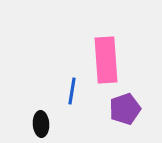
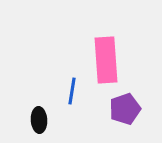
black ellipse: moved 2 px left, 4 px up
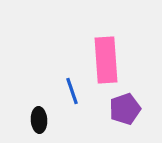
blue line: rotated 28 degrees counterclockwise
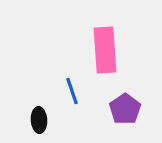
pink rectangle: moved 1 px left, 10 px up
purple pentagon: rotated 16 degrees counterclockwise
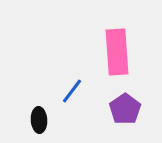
pink rectangle: moved 12 px right, 2 px down
blue line: rotated 56 degrees clockwise
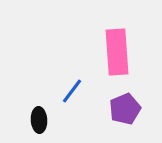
purple pentagon: rotated 12 degrees clockwise
